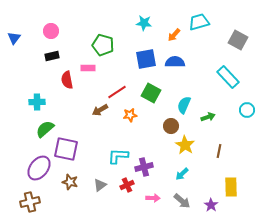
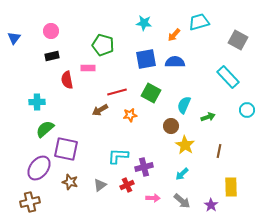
red line: rotated 18 degrees clockwise
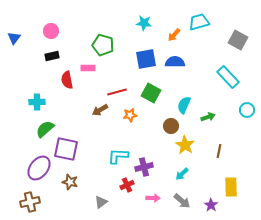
gray triangle: moved 1 px right, 17 px down
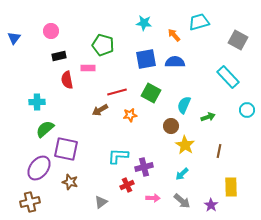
orange arrow: rotated 96 degrees clockwise
black rectangle: moved 7 px right
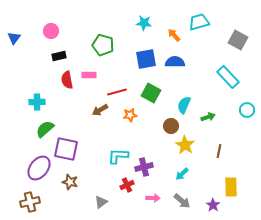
pink rectangle: moved 1 px right, 7 px down
purple star: moved 2 px right
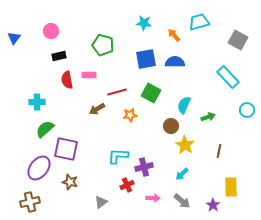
brown arrow: moved 3 px left, 1 px up
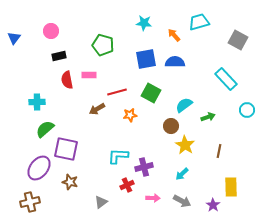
cyan rectangle: moved 2 px left, 2 px down
cyan semicircle: rotated 30 degrees clockwise
gray arrow: rotated 12 degrees counterclockwise
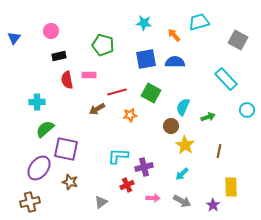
cyan semicircle: moved 1 px left, 2 px down; rotated 30 degrees counterclockwise
